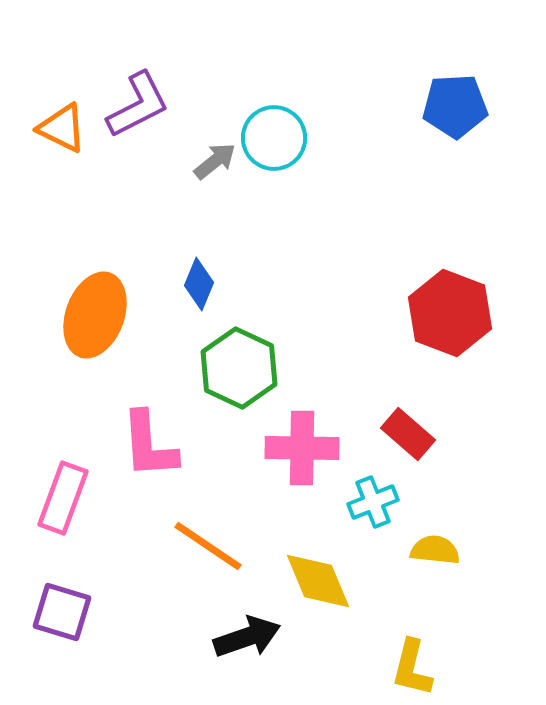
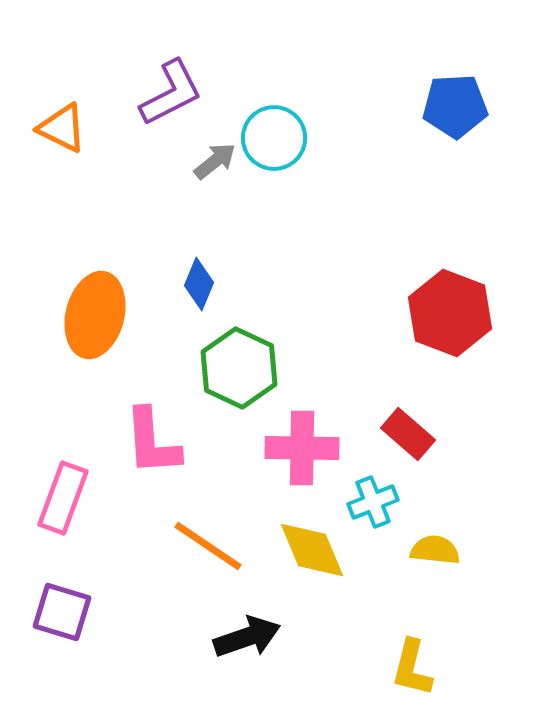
purple L-shape: moved 33 px right, 12 px up
orange ellipse: rotated 6 degrees counterclockwise
pink L-shape: moved 3 px right, 3 px up
yellow diamond: moved 6 px left, 31 px up
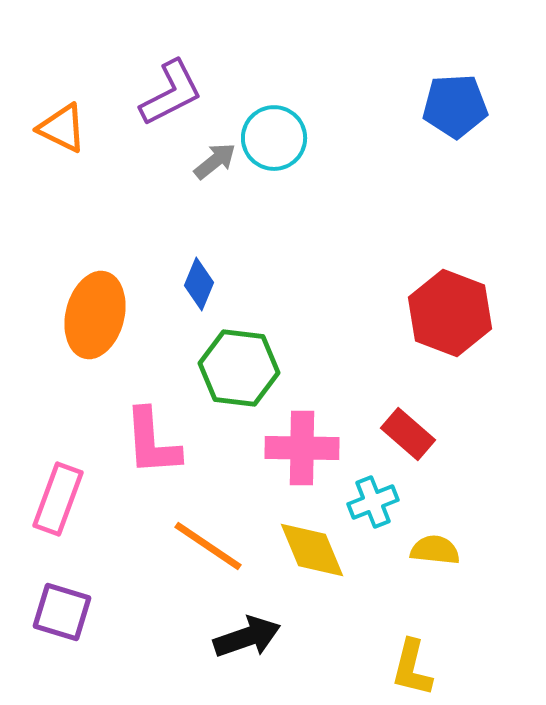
green hexagon: rotated 18 degrees counterclockwise
pink rectangle: moved 5 px left, 1 px down
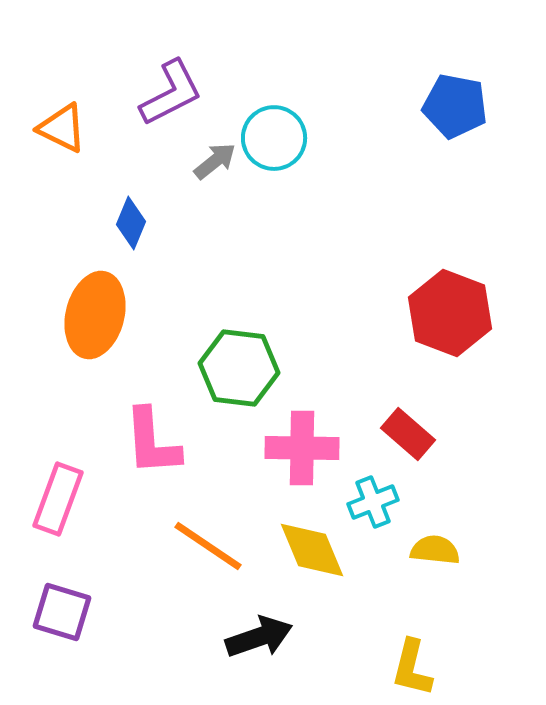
blue pentagon: rotated 14 degrees clockwise
blue diamond: moved 68 px left, 61 px up
black arrow: moved 12 px right
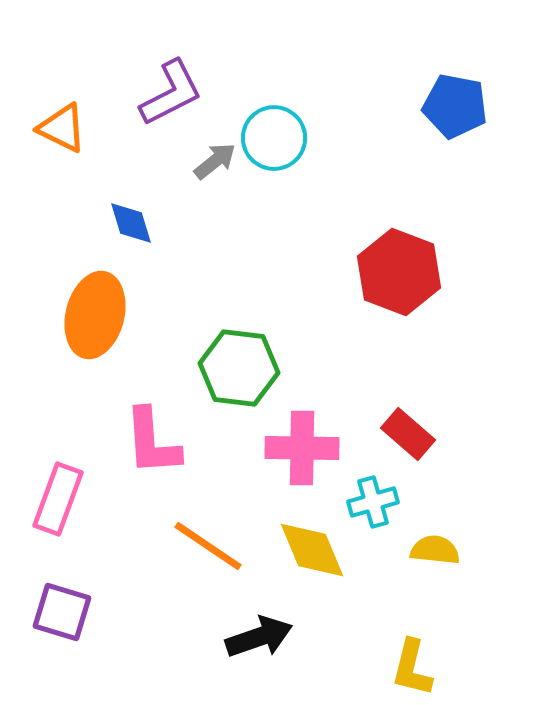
blue diamond: rotated 39 degrees counterclockwise
red hexagon: moved 51 px left, 41 px up
cyan cross: rotated 6 degrees clockwise
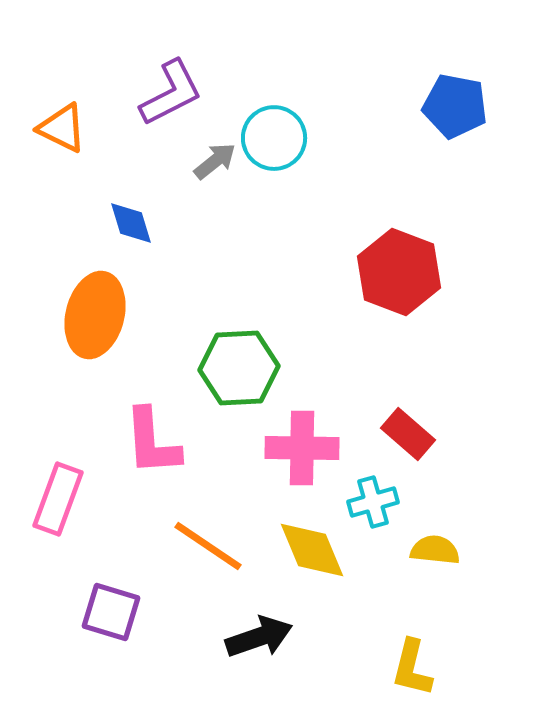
green hexagon: rotated 10 degrees counterclockwise
purple square: moved 49 px right
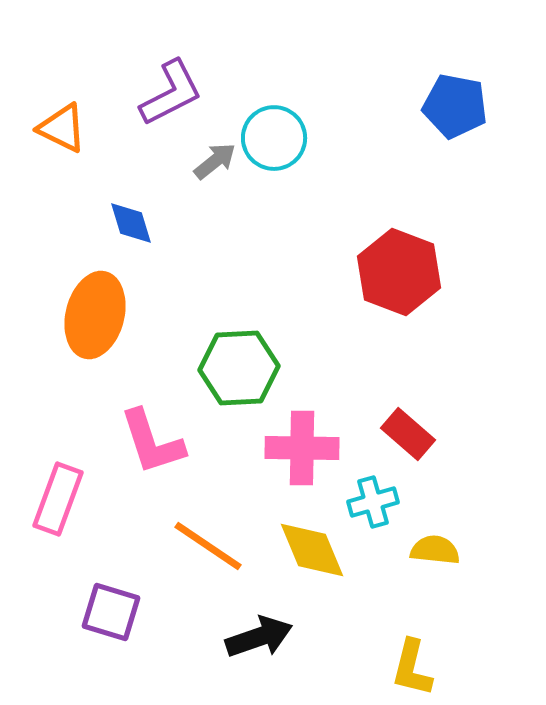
pink L-shape: rotated 14 degrees counterclockwise
